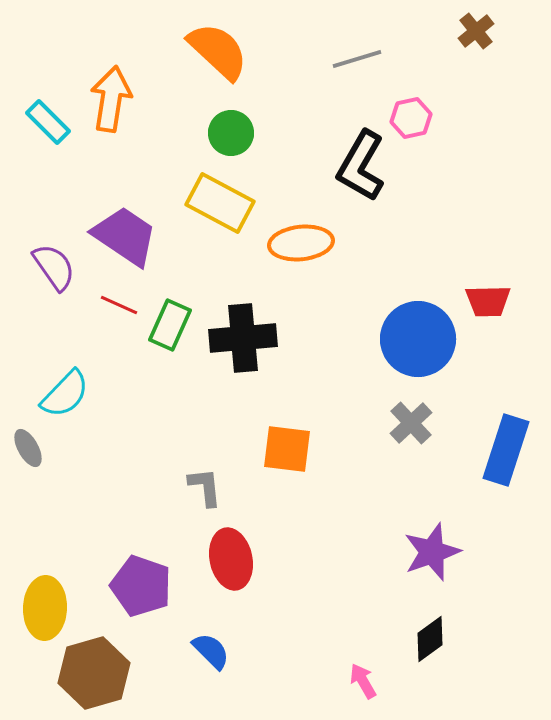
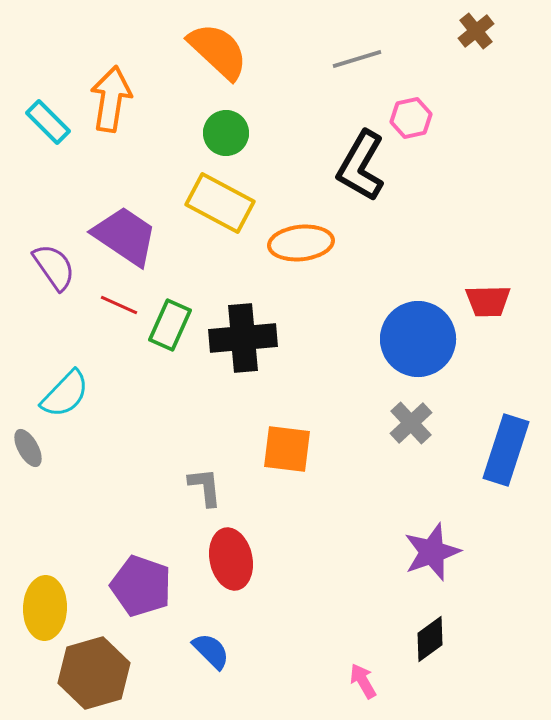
green circle: moved 5 px left
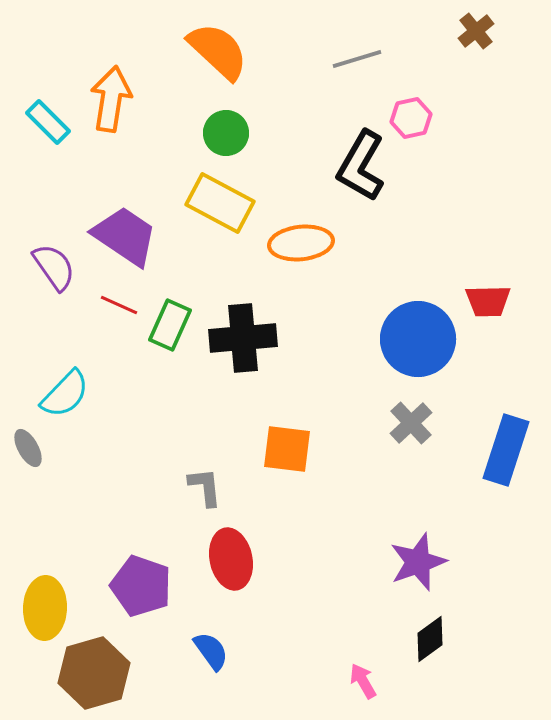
purple star: moved 14 px left, 10 px down
blue semicircle: rotated 9 degrees clockwise
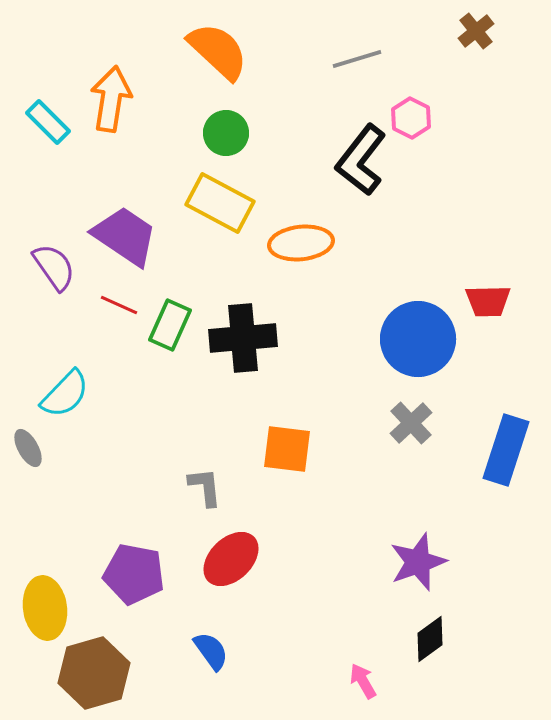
pink hexagon: rotated 21 degrees counterclockwise
black L-shape: moved 6 px up; rotated 8 degrees clockwise
red ellipse: rotated 58 degrees clockwise
purple pentagon: moved 7 px left, 12 px up; rotated 8 degrees counterclockwise
yellow ellipse: rotated 10 degrees counterclockwise
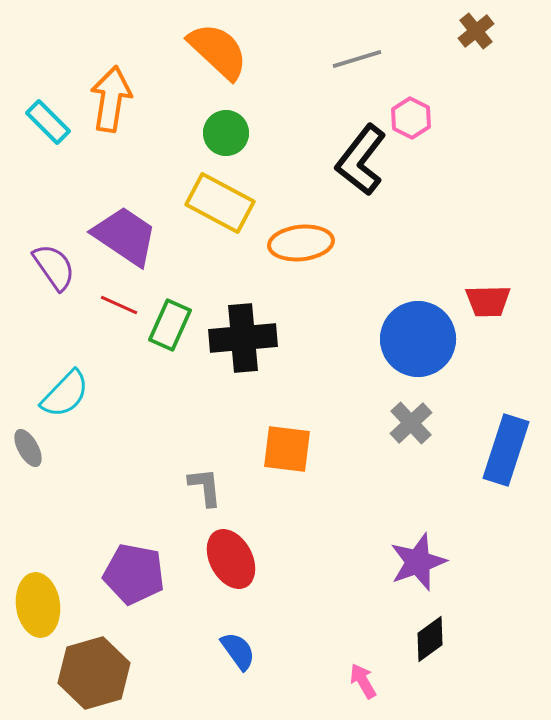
red ellipse: rotated 74 degrees counterclockwise
yellow ellipse: moved 7 px left, 3 px up
blue semicircle: moved 27 px right
